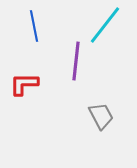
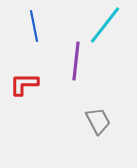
gray trapezoid: moved 3 px left, 5 px down
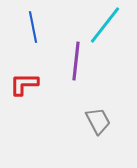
blue line: moved 1 px left, 1 px down
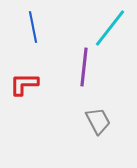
cyan line: moved 5 px right, 3 px down
purple line: moved 8 px right, 6 px down
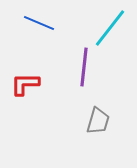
blue line: moved 6 px right, 4 px up; rotated 56 degrees counterclockwise
red L-shape: moved 1 px right
gray trapezoid: rotated 44 degrees clockwise
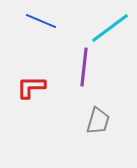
blue line: moved 2 px right, 2 px up
cyan line: rotated 15 degrees clockwise
red L-shape: moved 6 px right, 3 px down
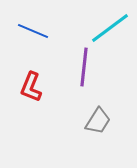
blue line: moved 8 px left, 10 px down
red L-shape: rotated 68 degrees counterclockwise
gray trapezoid: rotated 16 degrees clockwise
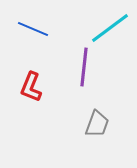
blue line: moved 2 px up
gray trapezoid: moved 1 px left, 3 px down; rotated 12 degrees counterclockwise
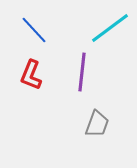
blue line: moved 1 px right, 1 px down; rotated 24 degrees clockwise
purple line: moved 2 px left, 5 px down
red L-shape: moved 12 px up
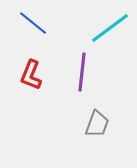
blue line: moved 1 px left, 7 px up; rotated 8 degrees counterclockwise
